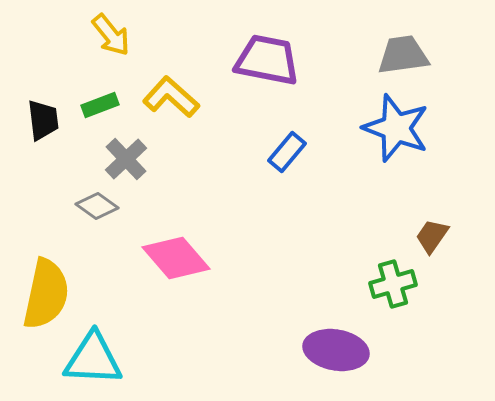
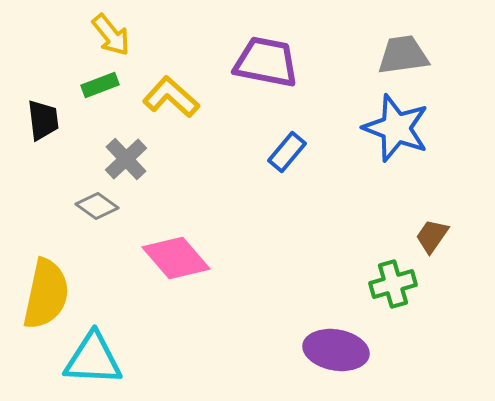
purple trapezoid: moved 1 px left, 2 px down
green rectangle: moved 20 px up
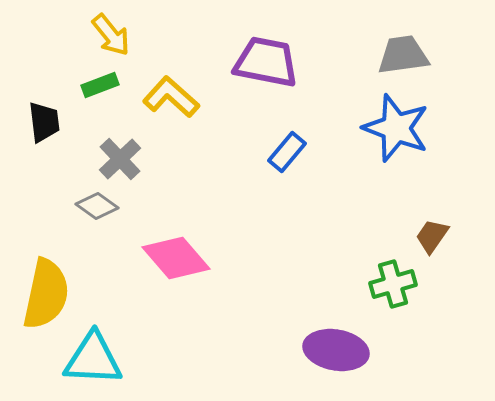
black trapezoid: moved 1 px right, 2 px down
gray cross: moved 6 px left
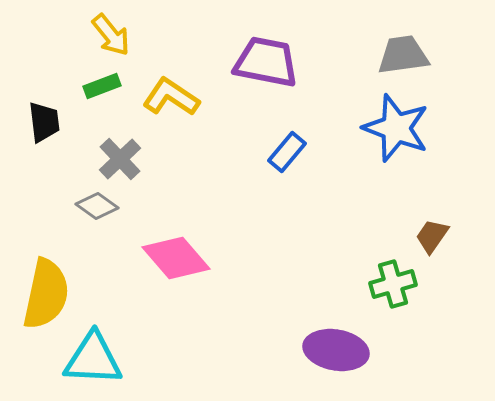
green rectangle: moved 2 px right, 1 px down
yellow L-shape: rotated 8 degrees counterclockwise
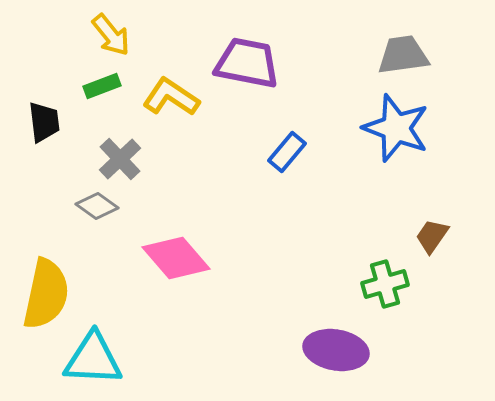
purple trapezoid: moved 19 px left, 1 px down
green cross: moved 8 px left
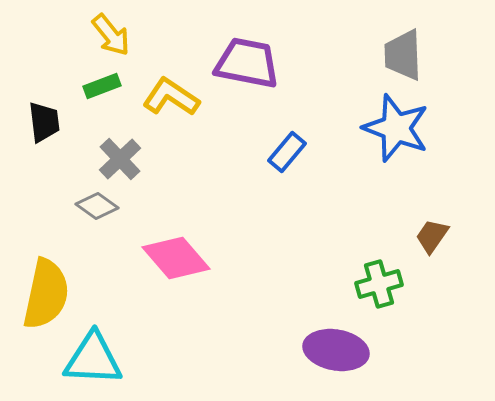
gray trapezoid: rotated 84 degrees counterclockwise
green cross: moved 6 px left
